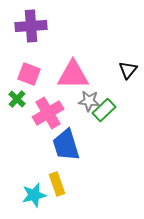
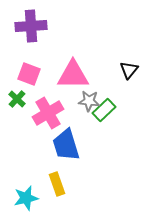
black triangle: moved 1 px right
cyan star: moved 8 px left, 3 px down
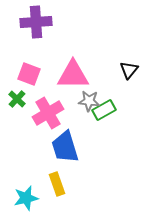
purple cross: moved 5 px right, 4 px up
green rectangle: rotated 15 degrees clockwise
blue trapezoid: moved 1 px left, 2 px down
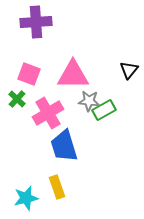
blue trapezoid: moved 1 px left, 1 px up
yellow rectangle: moved 3 px down
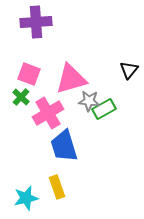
pink triangle: moved 2 px left, 4 px down; rotated 16 degrees counterclockwise
green cross: moved 4 px right, 2 px up
green rectangle: moved 1 px up
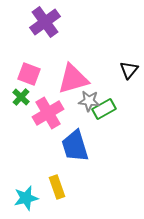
purple cross: moved 9 px right; rotated 32 degrees counterclockwise
pink triangle: moved 2 px right
blue trapezoid: moved 11 px right
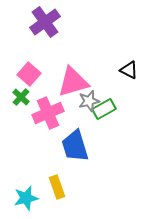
black triangle: rotated 42 degrees counterclockwise
pink square: rotated 20 degrees clockwise
pink triangle: moved 3 px down
gray star: rotated 20 degrees counterclockwise
pink cross: rotated 8 degrees clockwise
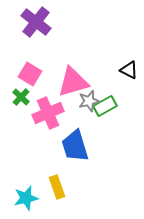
purple cross: moved 9 px left; rotated 16 degrees counterclockwise
pink square: moved 1 px right; rotated 10 degrees counterclockwise
green rectangle: moved 1 px right, 3 px up
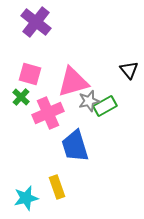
black triangle: rotated 24 degrees clockwise
pink square: rotated 15 degrees counterclockwise
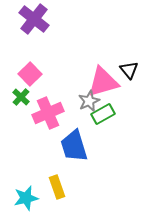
purple cross: moved 2 px left, 3 px up
pink square: rotated 30 degrees clockwise
pink triangle: moved 30 px right
gray star: rotated 10 degrees counterclockwise
green rectangle: moved 2 px left, 8 px down
blue trapezoid: moved 1 px left
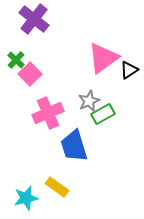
black triangle: rotated 36 degrees clockwise
pink triangle: moved 24 px up; rotated 20 degrees counterclockwise
green cross: moved 5 px left, 37 px up
yellow rectangle: rotated 35 degrees counterclockwise
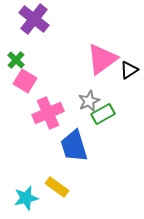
pink triangle: moved 1 px left, 1 px down
pink square: moved 5 px left, 7 px down; rotated 15 degrees counterclockwise
